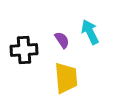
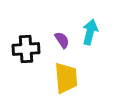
cyan arrow: rotated 40 degrees clockwise
black cross: moved 2 px right, 1 px up
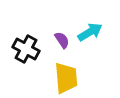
cyan arrow: rotated 45 degrees clockwise
black cross: rotated 32 degrees clockwise
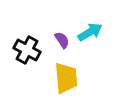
black cross: moved 1 px right, 1 px down
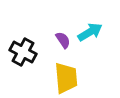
purple semicircle: moved 1 px right
black cross: moved 4 px left, 2 px down
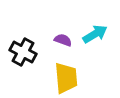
cyan arrow: moved 5 px right, 2 px down
purple semicircle: rotated 36 degrees counterclockwise
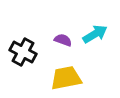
yellow trapezoid: rotated 96 degrees counterclockwise
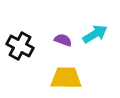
black cross: moved 3 px left, 6 px up
yellow trapezoid: rotated 12 degrees clockwise
